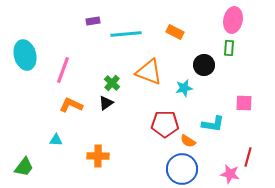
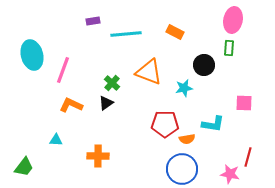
cyan ellipse: moved 7 px right
orange semicircle: moved 1 px left, 2 px up; rotated 42 degrees counterclockwise
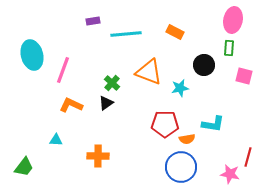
cyan star: moved 4 px left
pink square: moved 27 px up; rotated 12 degrees clockwise
blue circle: moved 1 px left, 2 px up
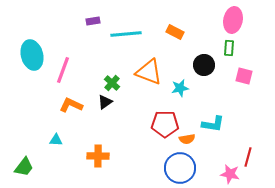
black triangle: moved 1 px left, 1 px up
blue circle: moved 1 px left, 1 px down
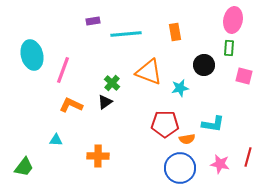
orange rectangle: rotated 54 degrees clockwise
pink star: moved 10 px left, 10 px up
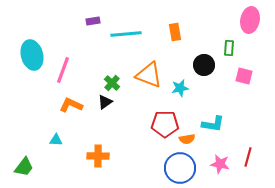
pink ellipse: moved 17 px right
orange triangle: moved 3 px down
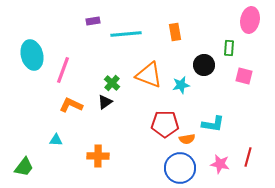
cyan star: moved 1 px right, 3 px up
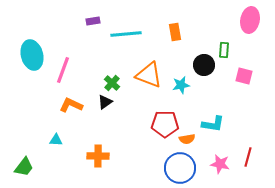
green rectangle: moved 5 px left, 2 px down
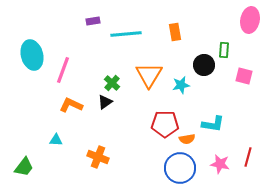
orange triangle: rotated 40 degrees clockwise
orange cross: moved 1 px down; rotated 20 degrees clockwise
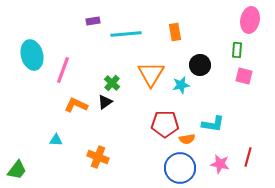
green rectangle: moved 13 px right
black circle: moved 4 px left
orange triangle: moved 2 px right, 1 px up
orange L-shape: moved 5 px right
green trapezoid: moved 7 px left, 3 px down
